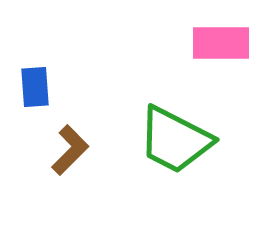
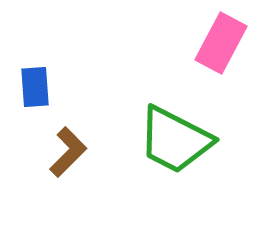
pink rectangle: rotated 62 degrees counterclockwise
brown L-shape: moved 2 px left, 2 px down
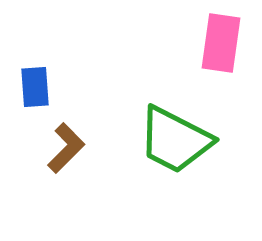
pink rectangle: rotated 20 degrees counterclockwise
brown L-shape: moved 2 px left, 4 px up
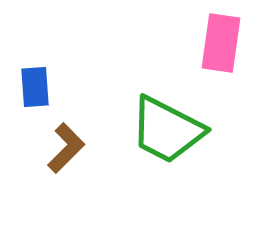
green trapezoid: moved 8 px left, 10 px up
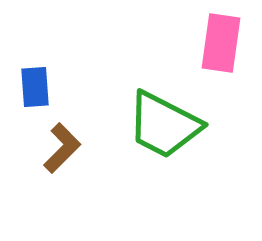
green trapezoid: moved 3 px left, 5 px up
brown L-shape: moved 4 px left
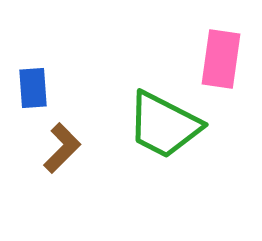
pink rectangle: moved 16 px down
blue rectangle: moved 2 px left, 1 px down
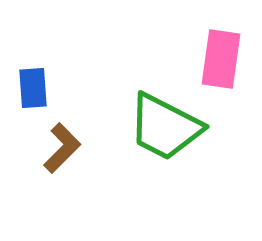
green trapezoid: moved 1 px right, 2 px down
